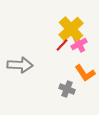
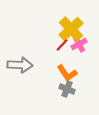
orange L-shape: moved 18 px left
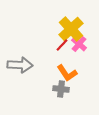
pink cross: rotated 21 degrees counterclockwise
gray cross: moved 6 px left; rotated 14 degrees counterclockwise
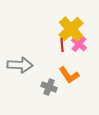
red line: rotated 48 degrees counterclockwise
orange L-shape: moved 2 px right, 2 px down
gray cross: moved 12 px left, 2 px up; rotated 14 degrees clockwise
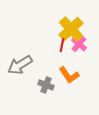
red line: rotated 16 degrees clockwise
gray arrow: rotated 145 degrees clockwise
gray cross: moved 3 px left, 2 px up
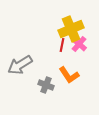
yellow cross: rotated 20 degrees clockwise
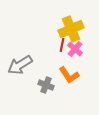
pink cross: moved 4 px left, 5 px down
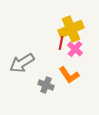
red line: moved 1 px left, 2 px up
gray arrow: moved 2 px right, 2 px up
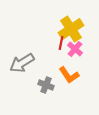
yellow cross: rotated 10 degrees counterclockwise
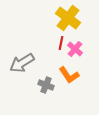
yellow cross: moved 3 px left, 11 px up; rotated 20 degrees counterclockwise
